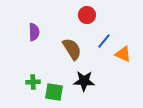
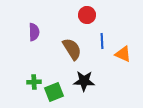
blue line: moved 2 px left; rotated 42 degrees counterclockwise
green cross: moved 1 px right
green square: rotated 30 degrees counterclockwise
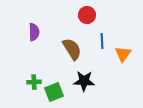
orange triangle: rotated 42 degrees clockwise
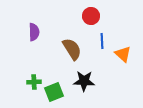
red circle: moved 4 px right, 1 px down
orange triangle: rotated 24 degrees counterclockwise
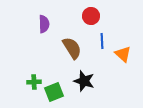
purple semicircle: moved 10 px right, 8 px up
brown semicircle: moved 1 px up
black star: rotated 15 degrees clockwise
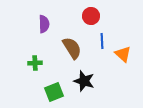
green cross: moved 1 px right, 19 px up
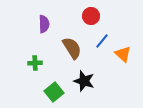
blue line: rotated 42 degrees clockwise
green square: rotated 18 degrees counterclockwise
